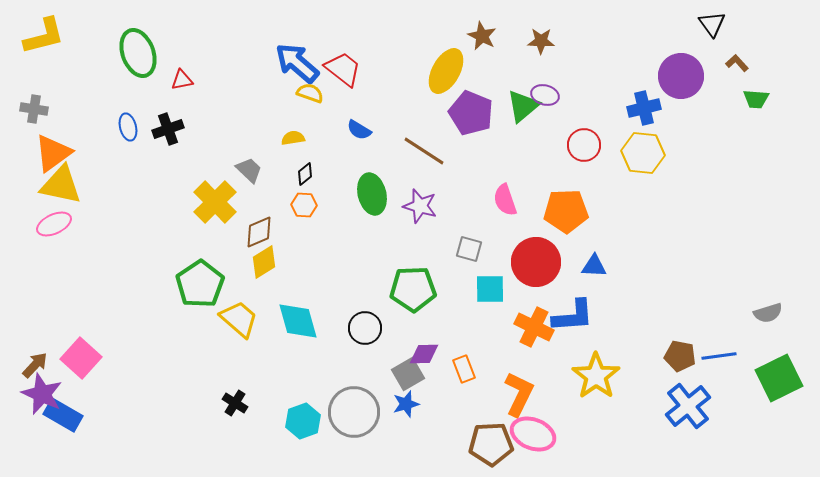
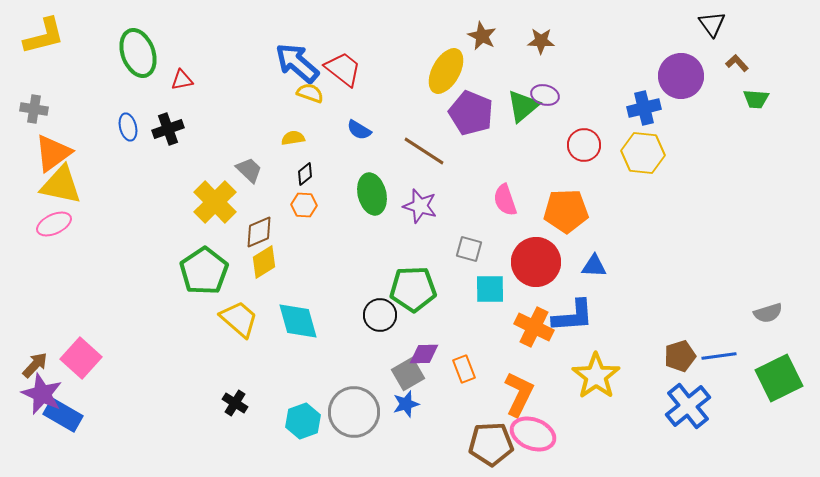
green pentagon at (200, 284): moved 4 px right, 13 px up
black circle at (365, 328): moved 15 px right, 13 px up
brown pentagon at (680, 356): rotated 28 degrees counterclockwise
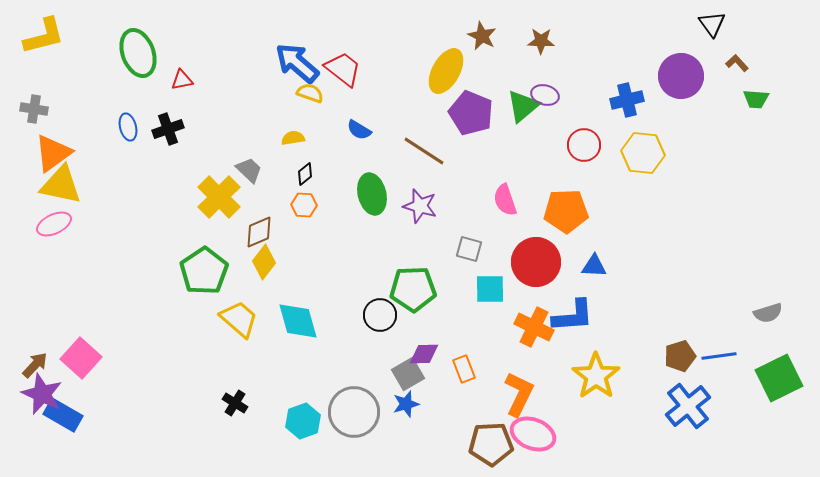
blue cross at (644, 108): moved 17 px left, 8 px up
yellow cross at (215, 202): moved 4 px right, 5 px up
yellow diamond at (264, 262): rotated 20 degrees counterclockwise
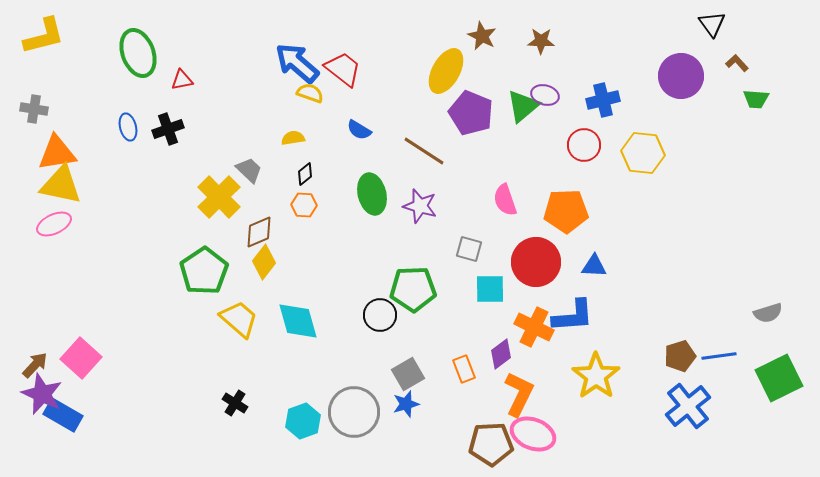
blue cross at (627, 100): moved 24 px left
orange triangle at (53, 153): moved 4 px right; rotated 27 degrees clockwise
purple diamond at (424, 354): moved 77 px right; rotated 36 degrees counterclockwise
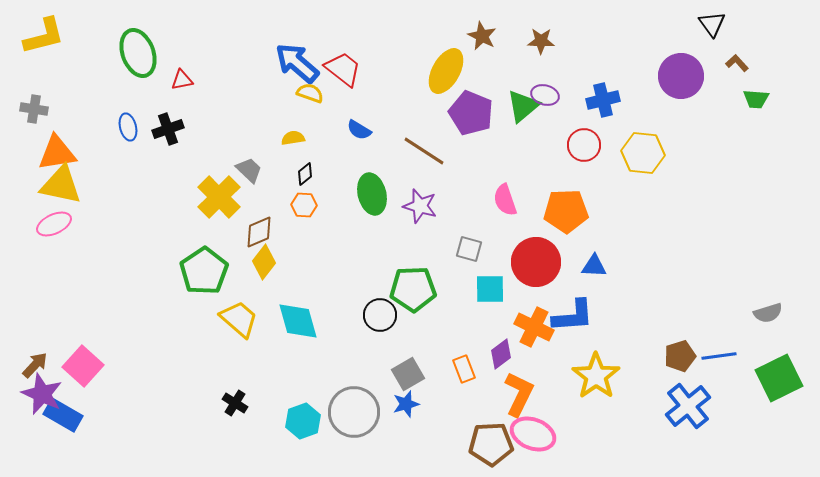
pink square at (81, 358): moved 2 px right, 8 px down
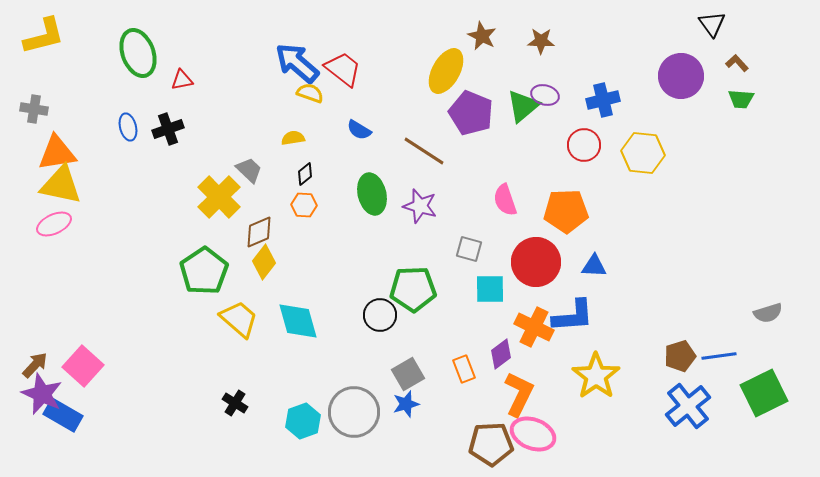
green trapezoid at (756, 99): moved 15 px left
green square at (779, 378): moved 15 px left, 15 px down
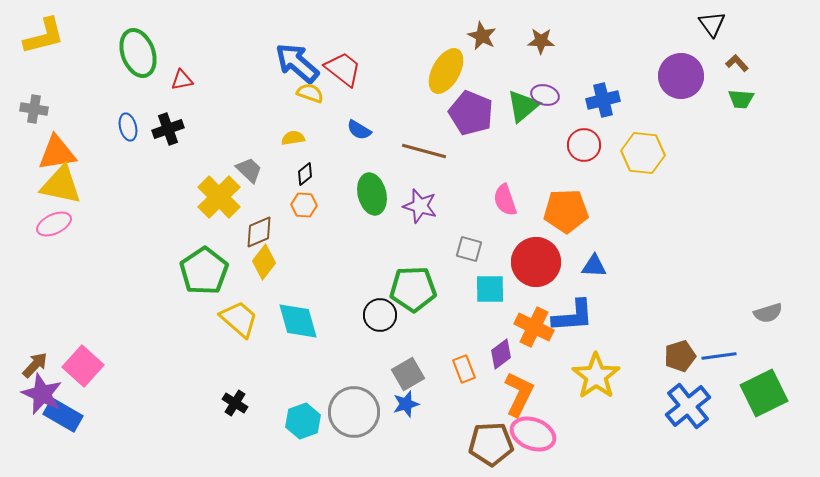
brown line at (424, 151): rotated 18 degrees counterclockwise
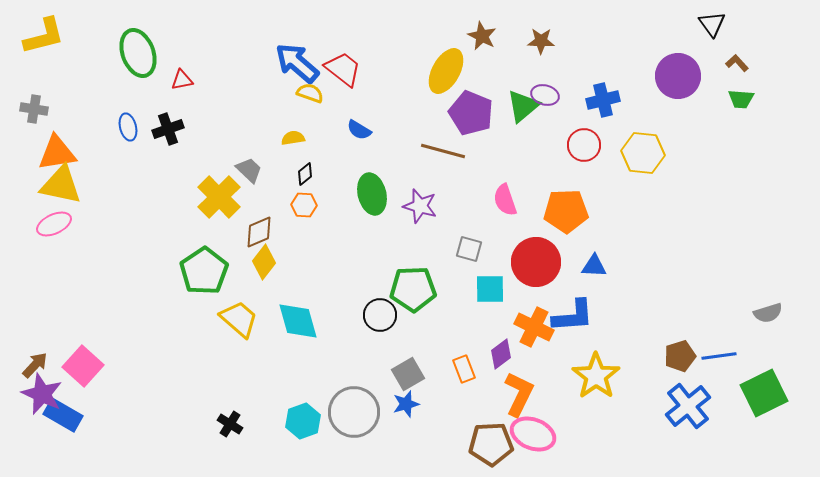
purple circle at (681, 76): moved 3 px left
brown line at (424, 151): moved 19 px right
black cross at (235, 403): moved 5 px left, 21 px down
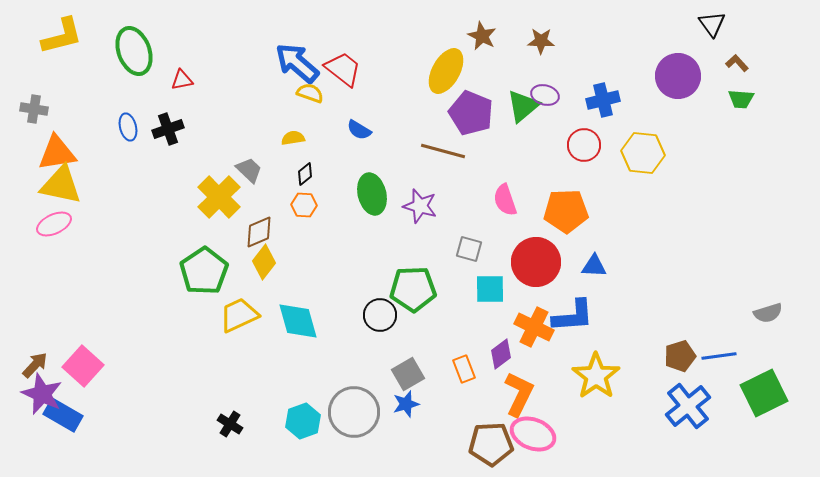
yellow L-shape at (44, 36): moved 18 px right
green ellipse at (138, 53): moved 4 px left, 2 px up
yellow trapezoid at (239, 319): moved 4 px up; rotated 66 degrees counterclockwise
